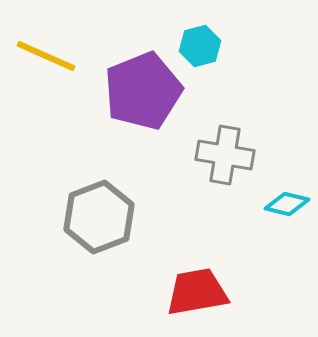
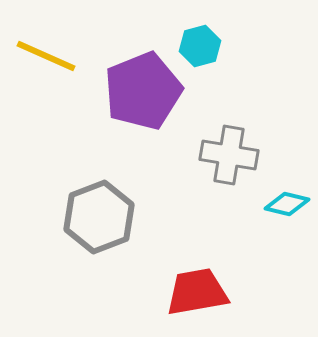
gray cross: moved 4 px right
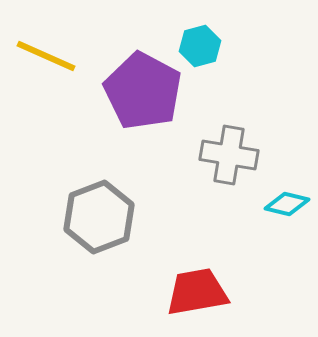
purple pentagon: rotated 22 degrees counterclockwise
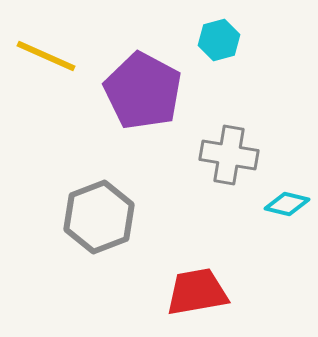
cyan hexagon: moved 19 px right, 6 px up
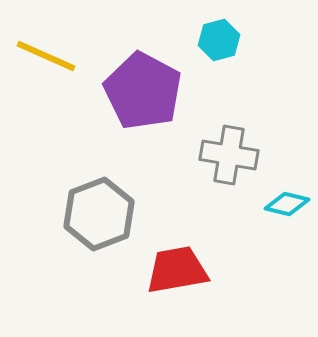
gray hexagon: moved 3 px up
red trapezoid: moved 20 px left, 22 px up
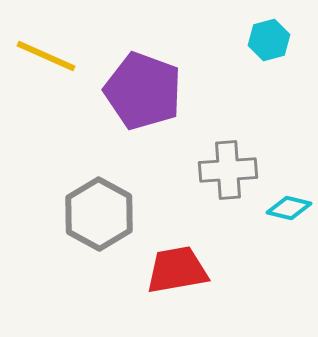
cyan hexagon: moved 50 px right
purple pentagon: rotated 8 degrees counterclockwise
gray cross: moved 1 px left, 15 px down; rotated 14 degrees counterclockwise
cyan diamond: moved 2 px right, 4 px down
gray hexagon: rotated 10 degrees counterclockwise
